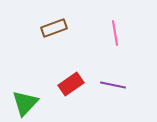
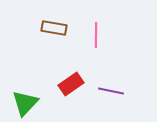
brown rectangle: rotated 30 degrees clockwise
pink line: moved 19 px left, 2 px down; rotated 10 degrees clockwise
purple line: moved 2 px left, 6 px down
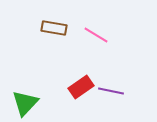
pink line: rotated 60 degrees counterclockwise
red rectangle: moved 10 px right, 3 px down
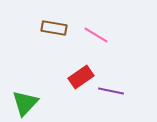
red rectangle: moved 10 px up
